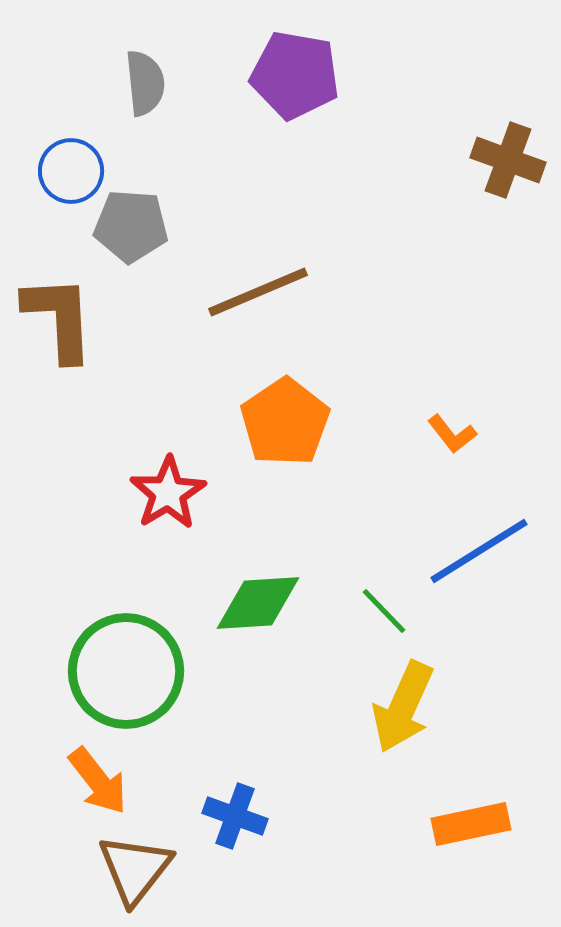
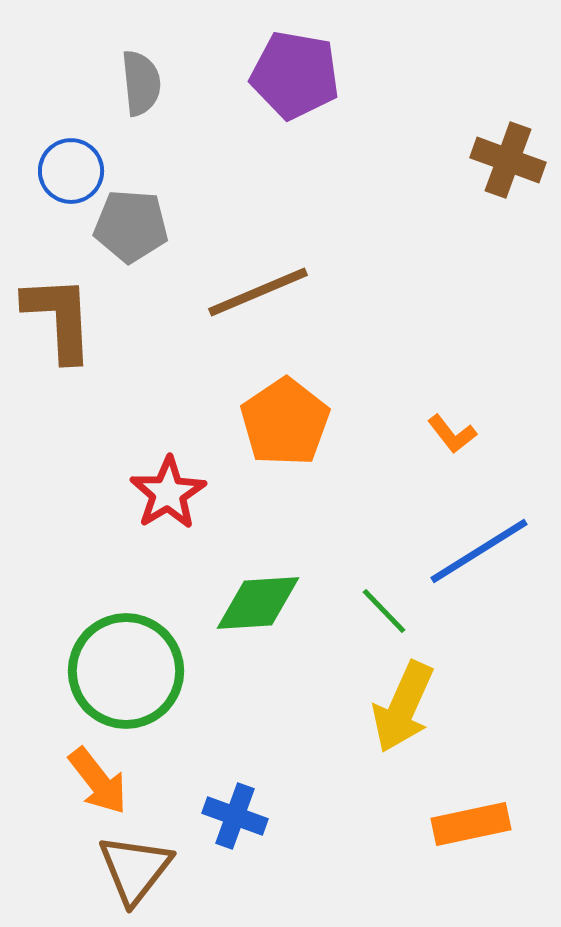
gray semicircle: moved 4 px left
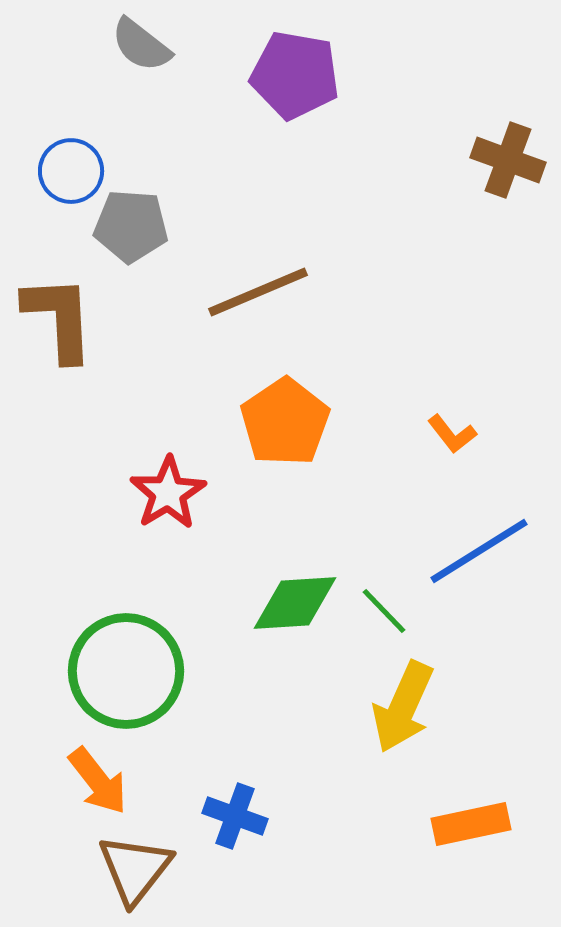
gray semicircle: moved 38 px up; rotated 134 degrees clockwise
green diamond: moved 37 px right
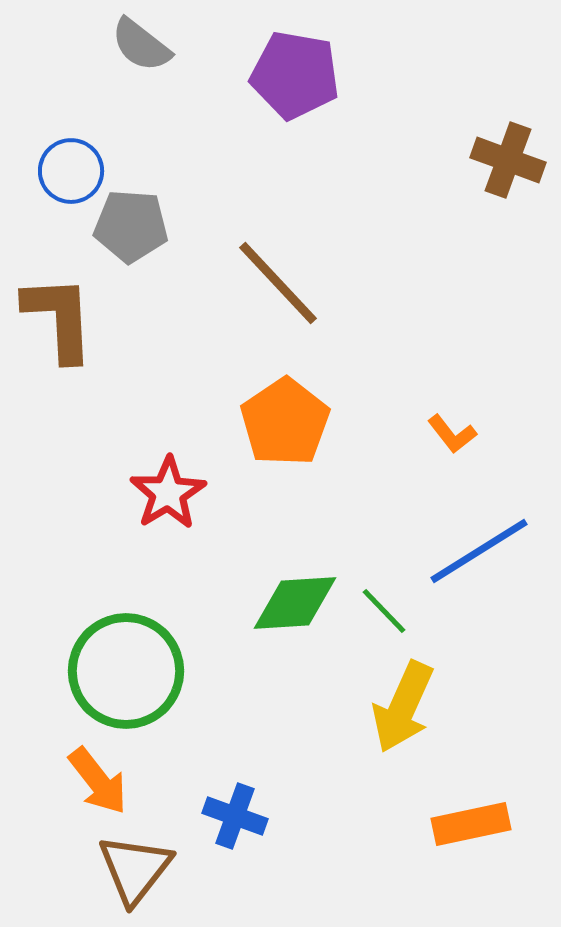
brown line: moved 20 px right, 9 px up; rotated 70 degrees clockwise
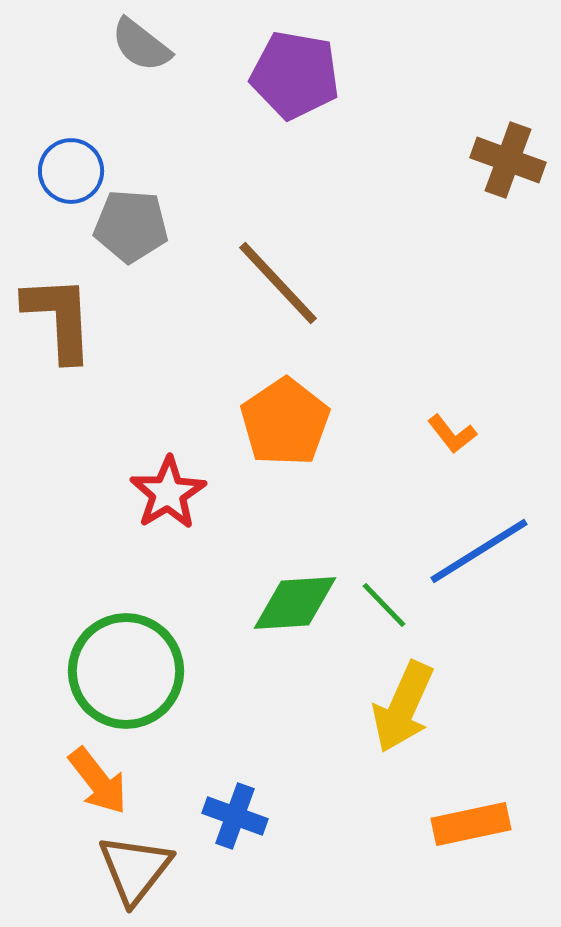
green line: moved 6 px up
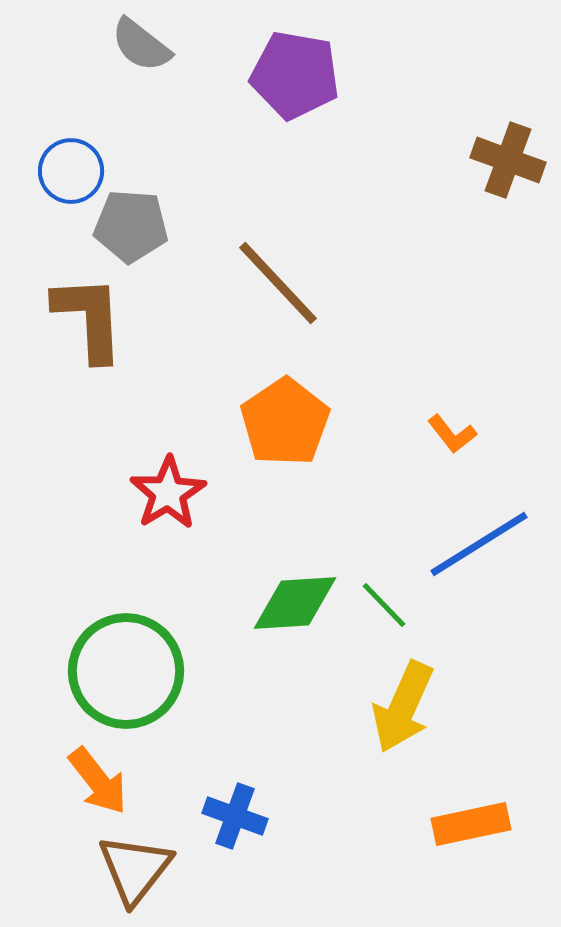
brown L-shape: moved 30 px right
blue line: moved 7 px up
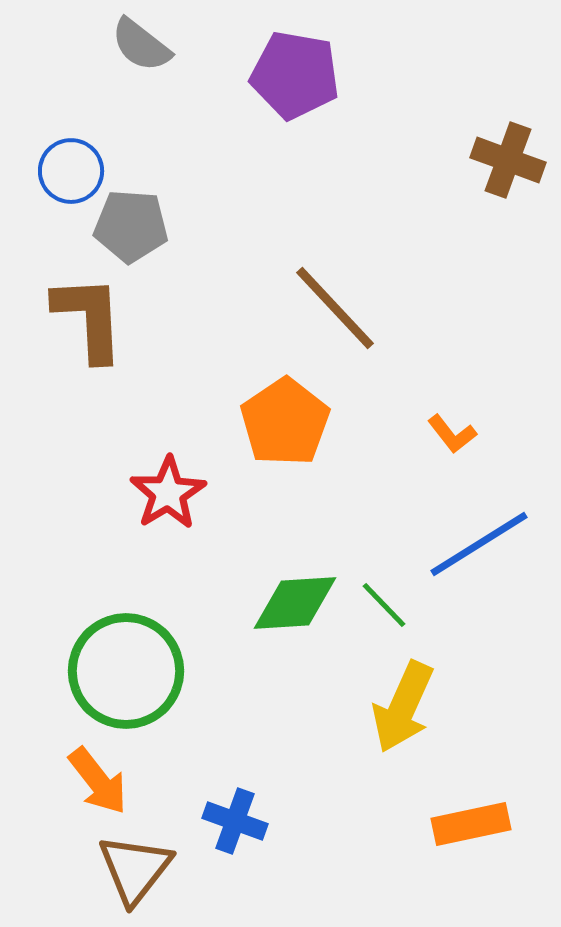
brown line: moved 57 px right, 25 px down
blue cross: moved 5 px down
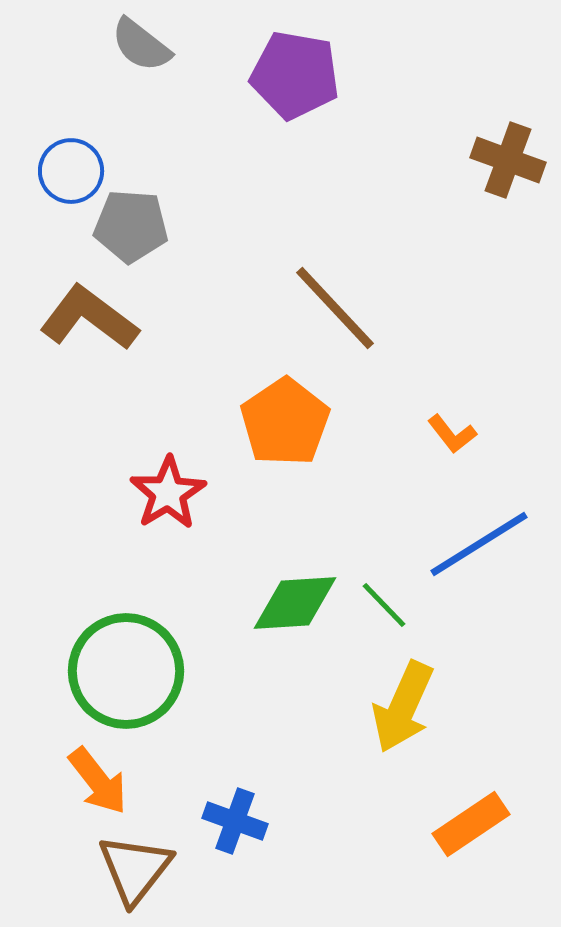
brown L-shape: rotated 50 degrees counterclockwise
orange rectangle: rotated 22 degrees counterclockwise
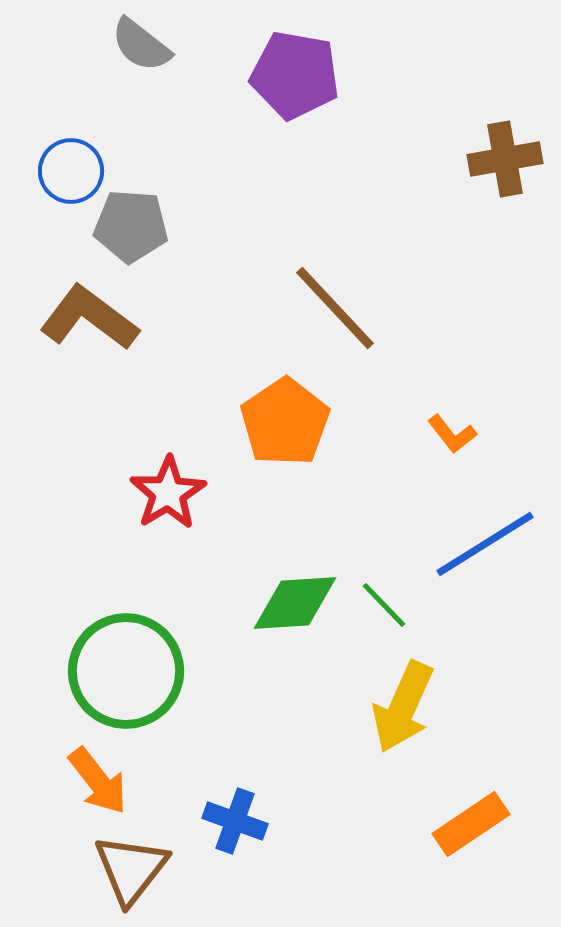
brown cross: moved 3 px left, 1 px up; rotated 30 degrees counterclockwise
blue line: moved 6 px right
brown triangle: moved 4 px left
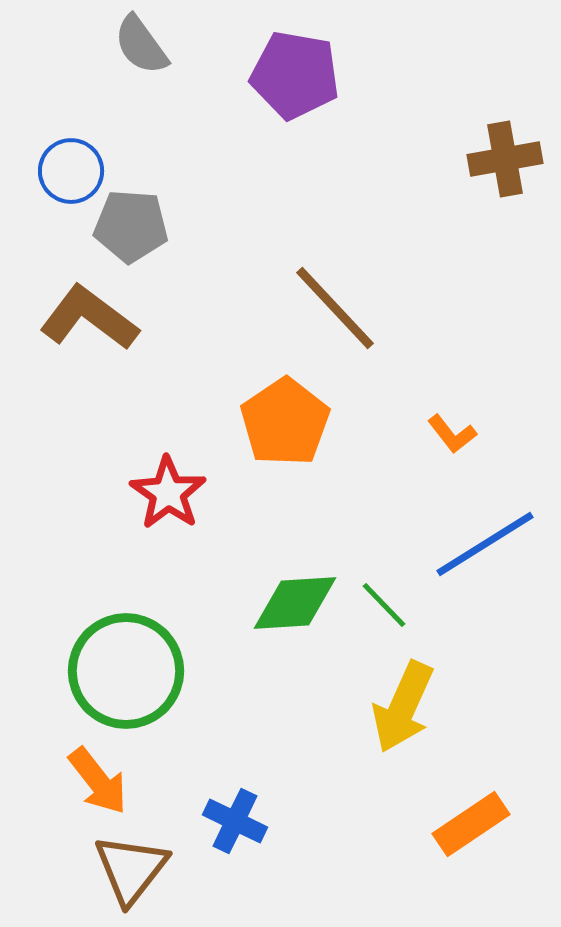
gray semicircle: rotated 16 degrees clockwise
red star: rotated 6 degrees counterclockwise
blue cross: rotated 6 degrees clockwise
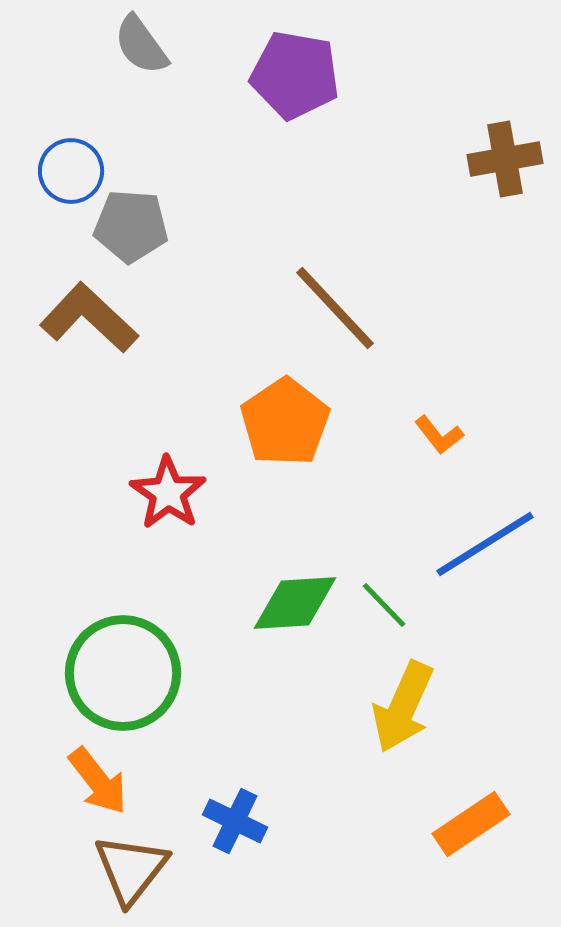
brown L-shape: rotated 6 degrees clockwise
orange L-shape: moved 13 px left, 1 px down
green circle: moved 3 px left, 2 px down
